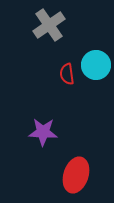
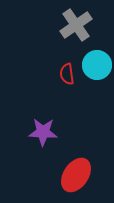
gray cross: moved 27 px right
cyan circle: moved 1 px right
red ellipse: rotated 16 degrees clockwise
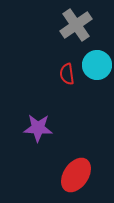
purple star: moved 5 px left, 4 px up
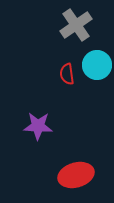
purple star: moved 2 px up
red ellipse: rotated 40 degrees clockwise
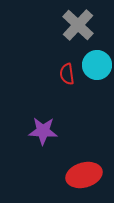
gray cross: moved 2 px right; rotated 12 degrees counterclockwise
purple star: moved 5 px right, 5 px down
red ellipse: moved 8 px right
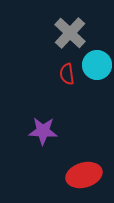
gray cross: moved 8 px left, 8 px down
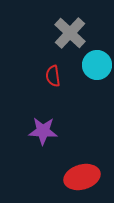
red semicircle: moved 14 px left, 2 px down
red ellipse: moved 2 px left, 2 px down
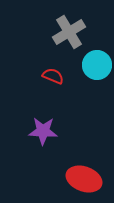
gray cross: moved 1 px left, 1 px up; rotated 16 degrees clockwise
red semicircle: rotated 120 degrees clockwise
red ellipse: moved 2 px right, 2 px down; rotated 36 degrees clockwise
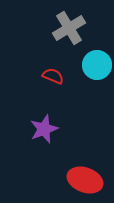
gray cross: moved 4 px up
purple star: moved 1 px right, 2 px up; rotated 24 degrees counterclockwise
red ellipse: moved 1 px right, 1 px down
